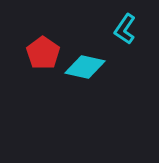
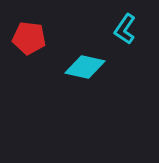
red pentagon: moved 14 px left, 15 px up; rotated 28 degrees counterclockwise
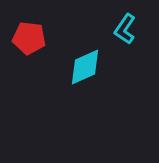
cyan diamond: rotated 36 degrees counterclockwise
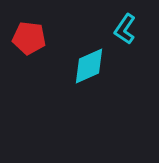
cyan diamond: moved 4 px right, 1 px up
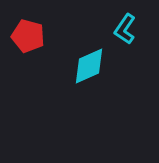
red pentagon: moved 1 px left, 2 px up; rotated 8 degrees clockwise
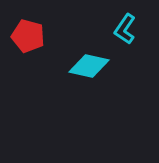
cyan diamond: rotated 36 degrees clockwise
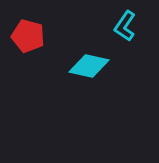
cyan L-shape: moved 3 px up
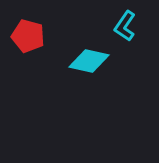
cyan diamond: moved 5 px up
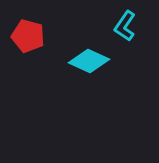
cyan diamond: rotated 12 degrees clockwise
